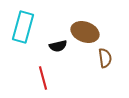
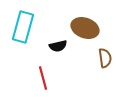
brown ellipse: moved 4 px up
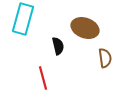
cyan rectangle: moved 8 px up
black semicircle: rotated 90 degrees counterclockwise
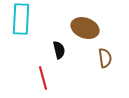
cyan rectangle: moved 2 px left; rotated 12 degrees counterclockwise
black semicircle: moved 1 px right, 4 px down
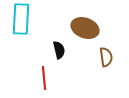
brown semicircle: moved 1 px right, 1 px up
red line: moved 1 px right; rotated 10 degrees clockwise
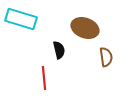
cyan rectangle: rotated 76 degrees counterclockwise
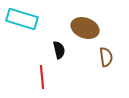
cyan rectangle: moved 1 px right
red line: moved 2 px left, 1 px up
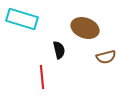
brown semicircle: rotated 84 degrees clockwise
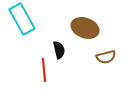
cyan rectangle: rotated 44 degrees clockwise
red line: moved 2 px right, 7 px up
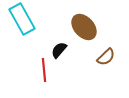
brown ellipse: moved 1 px left, 1 px up; rotated 28 degrees clockwise
black semicircle: rotated 126 degrees counterclockwise
brown semicircle: rotated 30 degrees counterclockwise
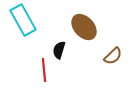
cyan rectangle: moved 1 px right, 1 px down
black semicircle: rotated 24 degrees counterclockwise
brown semicircle: moved 7 px right, 1 px up
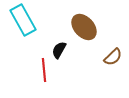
black semicircle: rotated 12 degrees clockwise
brown semicircle: moved 1 px down
